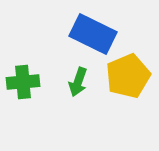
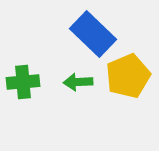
blue rectangle: rotated 18 degrees clockwise
green arrow: rotated 68 degrees clockwise
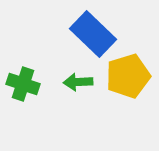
yellow pentagon: rotated 6 degrees clockwise
green cross: moved 2 px down; rotated 24 degrees clockwise
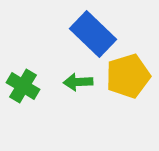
green cross: moved 2 px down; rotated 12 degrees clockwise
